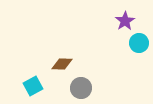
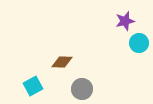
purple star: rotated 18 degrees clockwise
brown diamond: moved 2 px up
gray circle: moved 1 px right, 1 px down
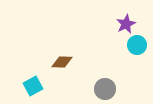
purple star: moved 1 px right, 3 px down; rotated 12 degrees counterclockwise
cyan circle: moved 2 px left, 2 px down
gray circle: moved 23 px right
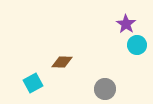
purple star: rotated 12 degrees counterclockwise
cyan square: moved 3 px up
